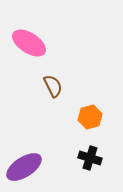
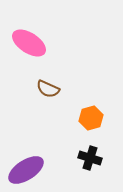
brown semicircle: moved 5 px left, 3 px down; rotated 140 degrees clockwise
orange hexagon: moved 1 px right, 1 px down
purple ellipse: moved 2 px right, 3 px down
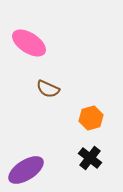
black cross: rotated 20 degrees clockwise
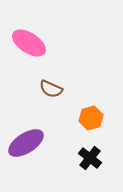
brown semicircle: moved 3 px right
purple ellipse: moved 27 px up
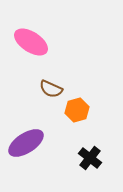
pink ellipse: moved 2 px right, 1 px up
orange hexagon: moved 14 px left, 8 px up
